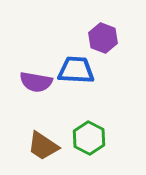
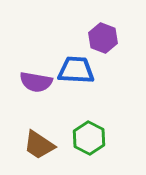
brown trapezoid: moved 4 px left, 1 px up
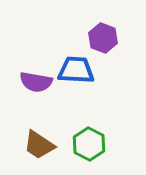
green hexagon: moved 6 px down
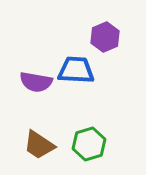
purple hexagon: moved 2 px right, 1 px up; rotated 16 degrees clockwise
green hexagon: rotated 16 degrees clockwise
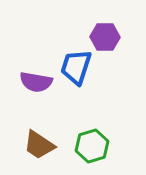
purple hexagon: rotated 24 degrees clockwise
blue trapezoid: moved 3 px up; rotated 75 degrees counterclockwise
green hexagon: moved 3 px right, 2 px down
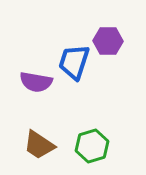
purple hexagon: moved 3 px right, 4 px down
blue trapezoid: moved 2 px left, 5 px up
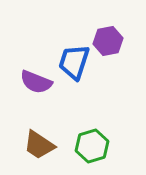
purple hexagon: rotated 12 degrees counterclockwise
purple semicircle: rotated 12 degrees clockwise
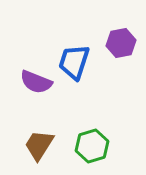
purple hexagon: moved 13 px right, 2 px down
brown trapezoid: rotated 88 degrees clockwise
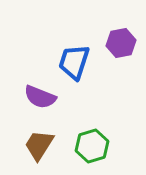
purple semicircle: moved 4 px right, 15 px down
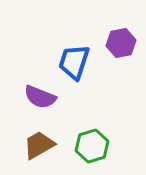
brown trapezoid: rotated 28 degrees clockwise
